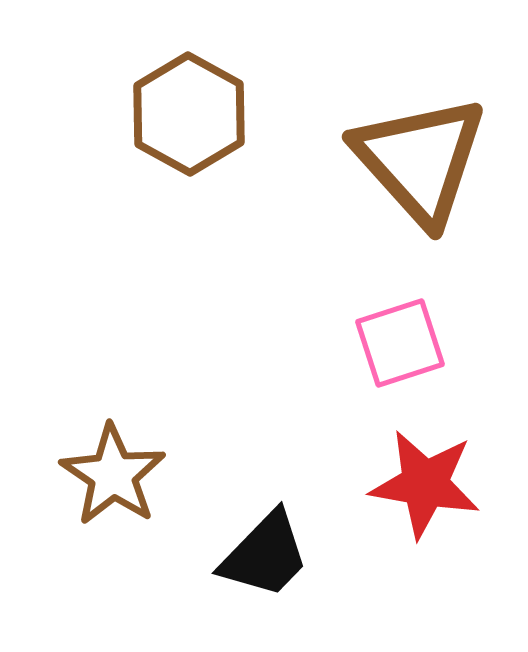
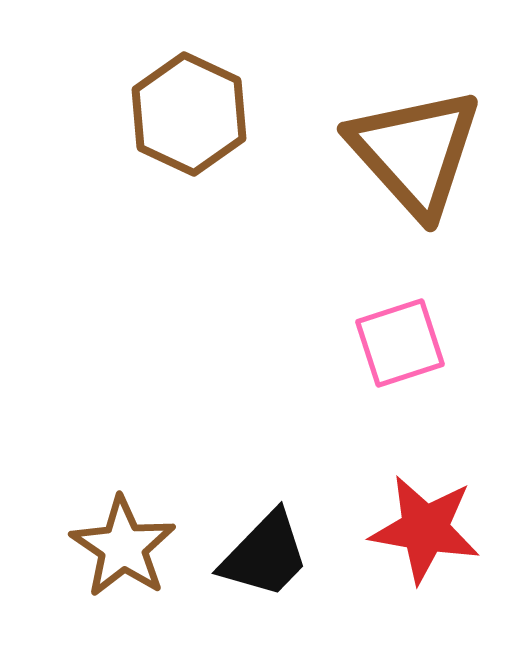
brown hexagon: rotated 4 degrees counterclockwise
brown triangle: moved 5 px left, 8 px up
brown star: moved 10 px right, 72 px down
red star: moved 45 px down
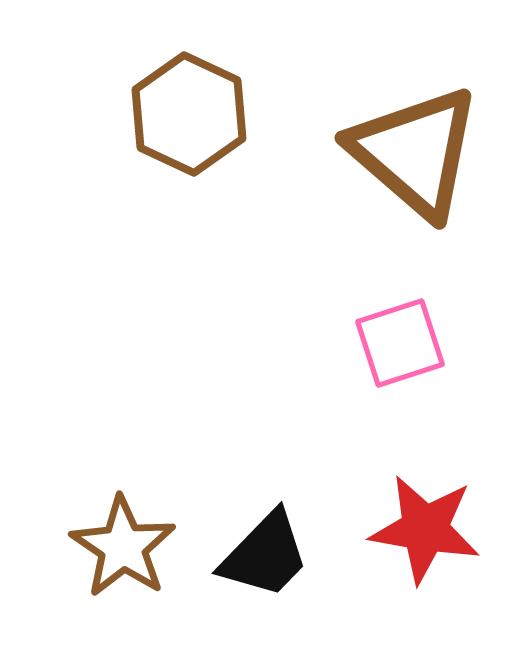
brown triangle: rotated 7 degrees counterclockwise
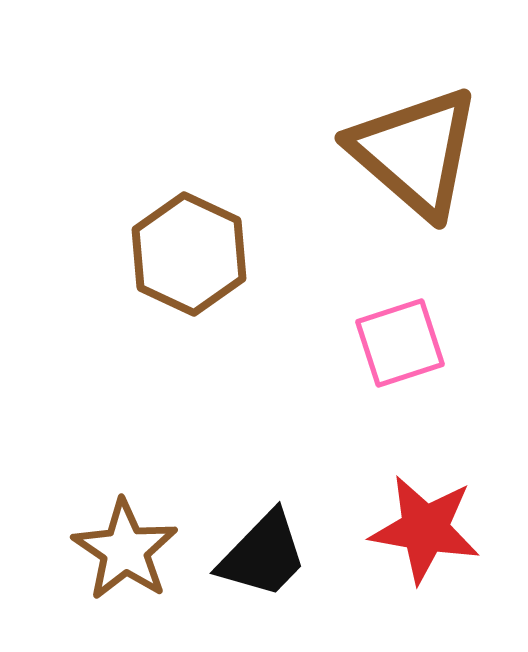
brown hexagon: moved 140 px down
brown star: moved 2 px right, 3 px down
black trapezoid: moved 2 px left
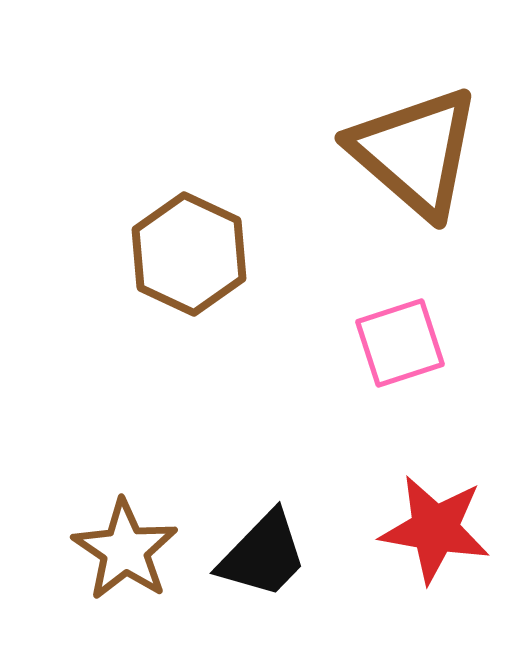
red star: moved 10 px right
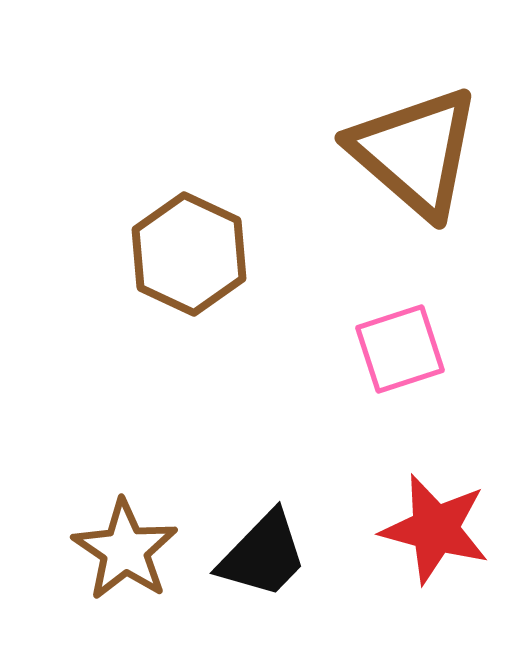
pink square: moved 6 px down
red star: rotated 5 degrees clockwise
